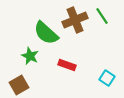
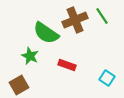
green semicircle: rotated 8 degrees counterclockwise
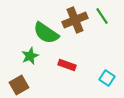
green star: rotated 24 degrees clockwise
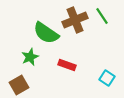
green star: moved 1 px down
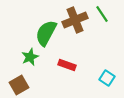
green line: moved 2 px up
green semicircle: rotated 84 degrees clockwise
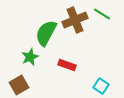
green line: rotated 24 degrees counterclockwise
cyan square: moved 6 px left, 8 px down
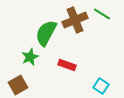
brown square: moved 1 px left
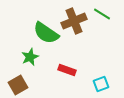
brown cross: moved 1 px left, 1 px down
green semicircle: rotated 84 degrees counterclockwise
red rectangle: moved 5 px down
cyan square: moved 2 px up; rotated 35 degrees clockwise
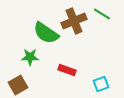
green star: rotated 24 degrees clockwise
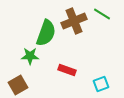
green semicircle: rotated 104 degrees counterclockwise
green star: moved 1 px up
